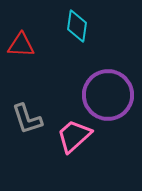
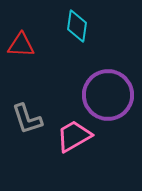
pink trapezoid: rotated 12 degrees clockwise
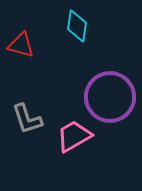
red triangle: rotated 12 degrees clockwise
purple circle: moved 2 px right, 2 px down
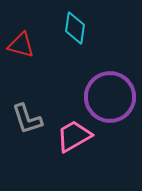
cyan diamond: moved 2 px left, 2 px down
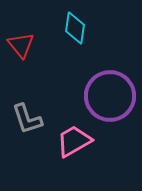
red triangle: rotated 36 degrees clockwise
purple circle: moved 1 px up
pink trapezoid: moved 5 px down
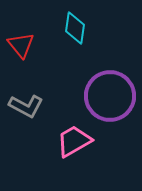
gray L-shape: moved 1 px left, 13 px up; rotated 44 degrees counterclockwise
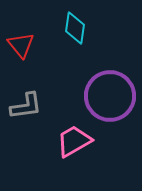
gray L-shape: rotated 36 degrees counterclockwise
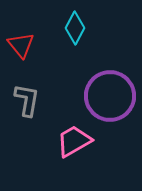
cyan diamond: rotated 20 degrees clockwise
gray L-shape: moved 1 px right, 6 px up; rotated 72 degrees counterclockwise
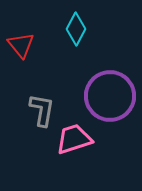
cyan diamond: moved 1 px right, 1 px down
gray L-shape: moved 15 px right, 10 px down
pink trapezoid: moved 2 px up; rotated 12 degrees clockwise
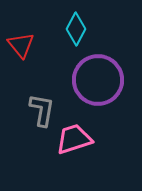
purple circle: moved 12 px left, 16 px up
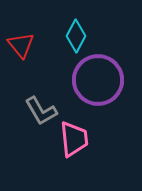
cyan diamond: moved 7 px down
gray L-shape: moved 1 px left, 1 px down; rotated 140 degrees clockwise
pink trapezoid: rotated 102 degrees clockwise
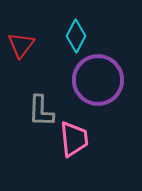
red triangle: rotated 16 degrees clockwise
gray L-shape: rotated 32 degrees clockwise
